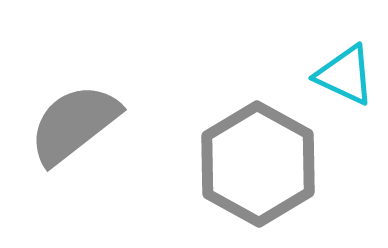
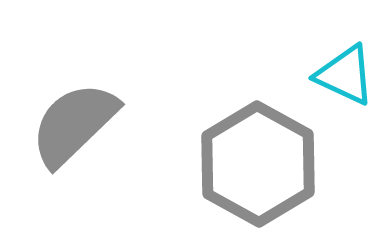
gray semicircle: rotated 6 degrees counterclockwise
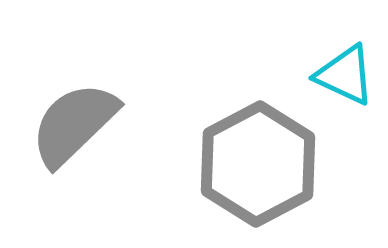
gray hexagon: rotated 3 degrees clockwise
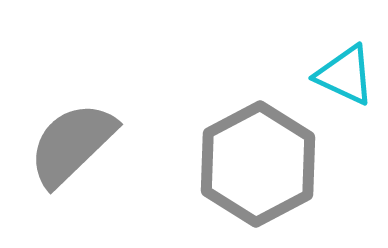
gray semicircle: moved 2 px left, 20 px down
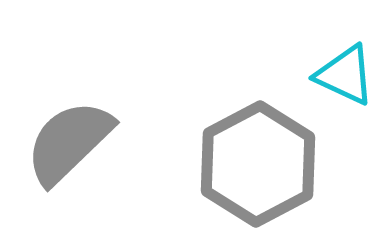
gray semicircle: moved 3 px left, 2 px up
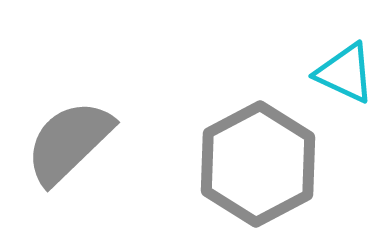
cyan triangle: moved 2 px up
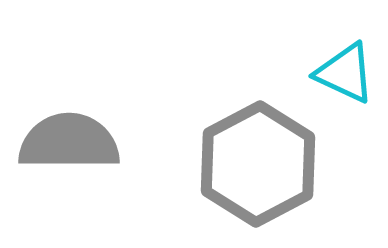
gray semicircle: rotated 44 degrees clockwise
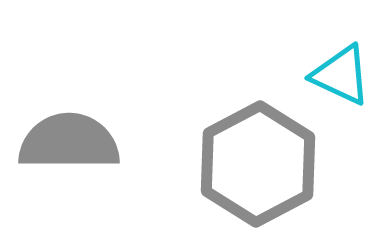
cyan triangle: moved 4 px left, 2 px down
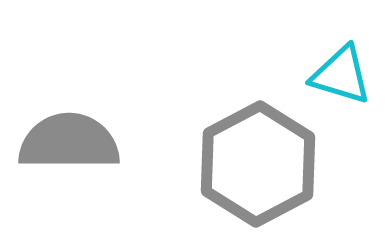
cyan triangle: rotated 8 degrees counterclockwise
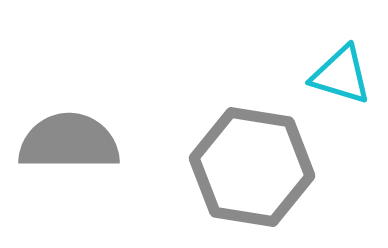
gray hexagon: moved 6 px left, 3 px down; rotated 23 degrees counterclockwise
